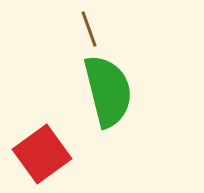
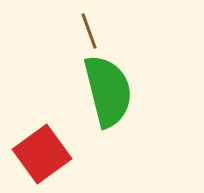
brown line: moved 2 px down
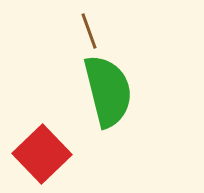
red square: rotated 8 degrees counterclockwise
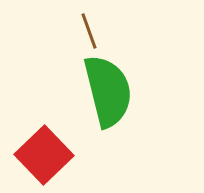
red square: moved 2 px right, 1 px down
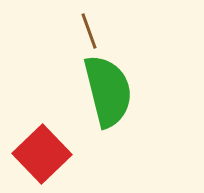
red square: moved 2 px left, 1 px up
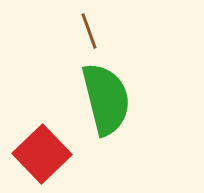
green semicircle: moved 2 px left, 8 px down
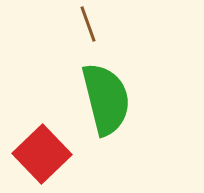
brown line: moved 1 px left, 7 px up
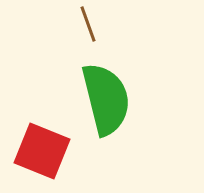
red square: moved 3 px up; rotated 24 degrees counterclockwise
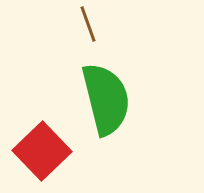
red square: rotated 24 degrees clockwise
